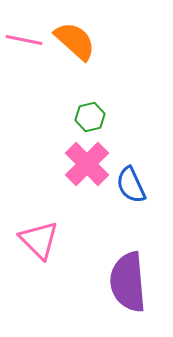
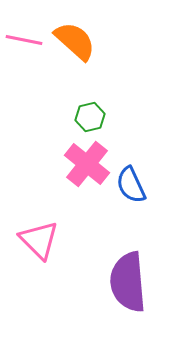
pink cross: rotated 6 degrees counterclockwise
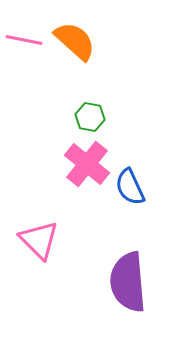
green hexagon: rotated 24 degrees clockwise
blue semicircle: moved 1 px left, 2 px down
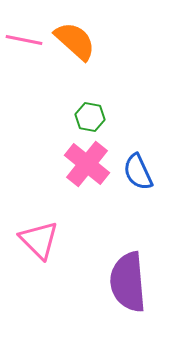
blue semicircle: moved 8 px right, 15 px up
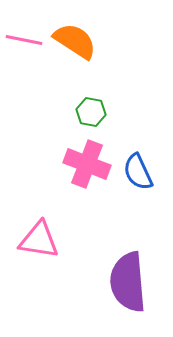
orange semicircle: rotated 9 degrees counterclockwise
green hexagon: moved 1 px right, 5 px up
pink cross: rotated 18 degrees counterclockwise
pink triangle: rotated 36 degrees counterclockwise
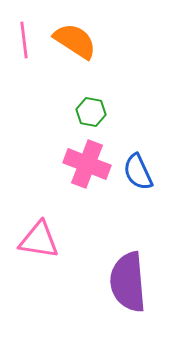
pink line: rotated 72 degrees clockwise
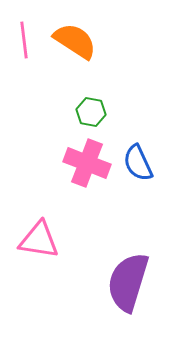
pink cross: moved 1 px up
blue semicircle: moved 9 px up
purple semicircle: rotated 22 degrees clockwise
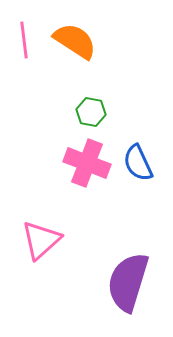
pink triangle: moved 2 px right; rotated 51 degrees counterclockwise
